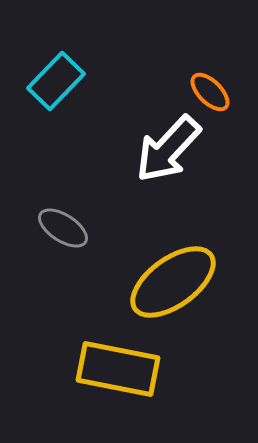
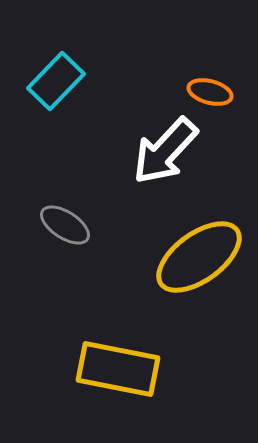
orange ellipse: rotated 30 degrees counterclockwise
white arrow: moved 3 px left, 2 px down
gray ellipse: moved 2 px right, 3 px up
yellow ellipse: moved 26 px right, 25 px up
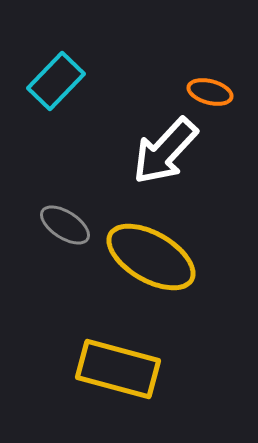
yellow ellipse: moved 48 px left; rotated 66 degrees clockwise
yellow rectangle: rotated 4 degrees clockwise
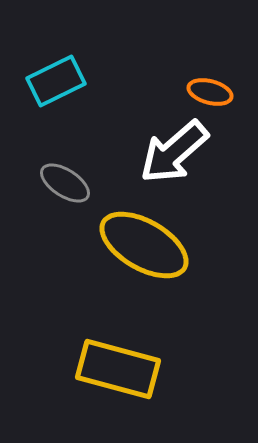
cyan rectangle: rotated 20 degrees clockwise
white arrow: moved 9 px right, 1 px down; rotated 6 degrees clockwise
gray ellipse: moved 42 px up
yellow ellipse: moved 7 px left, 12 px up
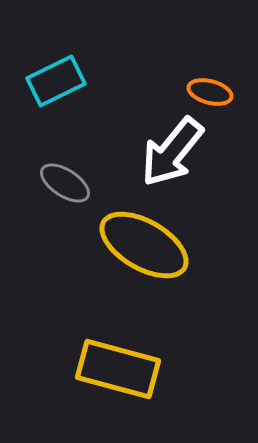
white arrow: moved 2 px left; rotated 10 degrees counterclockwise
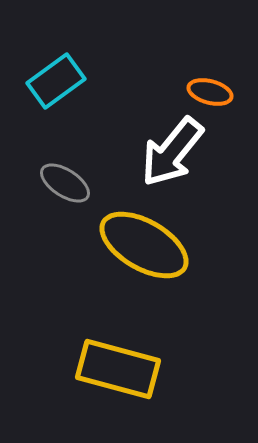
cyan rectangle: rotated 10 degrees counterclockwise
